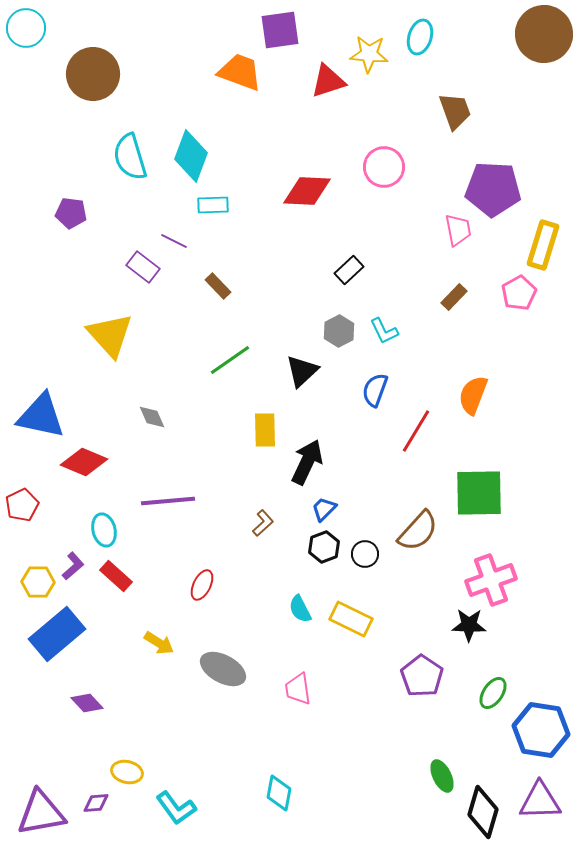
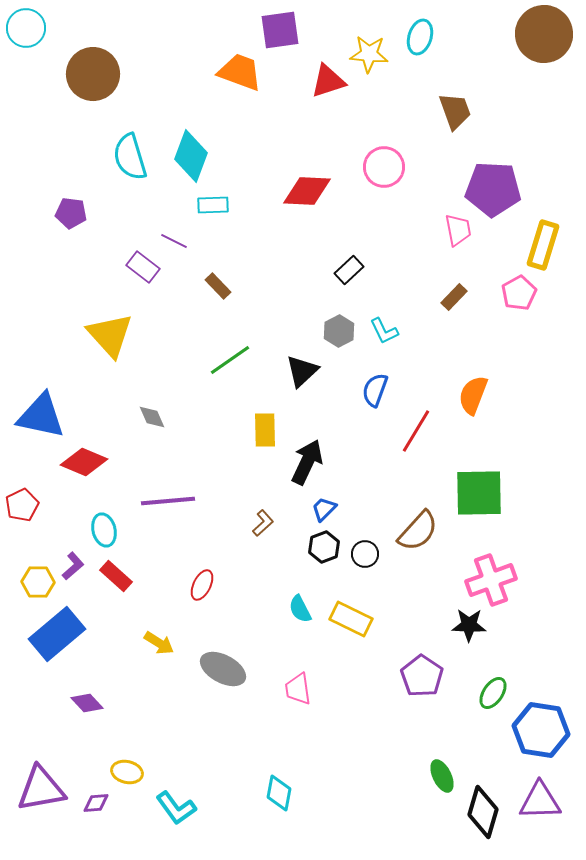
purple triangle at (41, 813): moved 24 px up
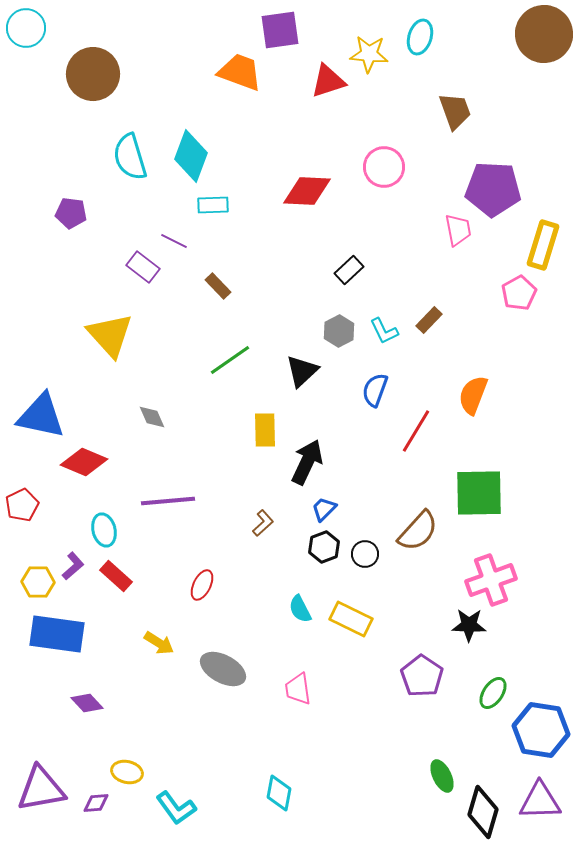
brown rectangle at (454, 297): moved 25 px left, 23 px down
blue rectangle at (57, 634): rotated 48 degrees clockwise
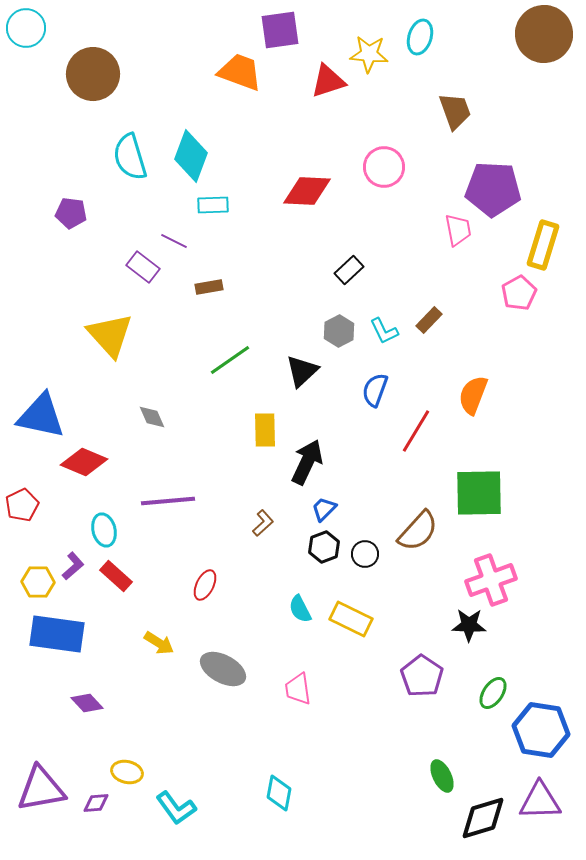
brown rectangle at (218, 286): moved 9 px left, 1 px down; rotated 56 degrees counterclockwise
red ellipse at (202, 585): moved 3 px right
black diamond at (483, 812): moved 6 px down; rotated 57 degrees clockwise
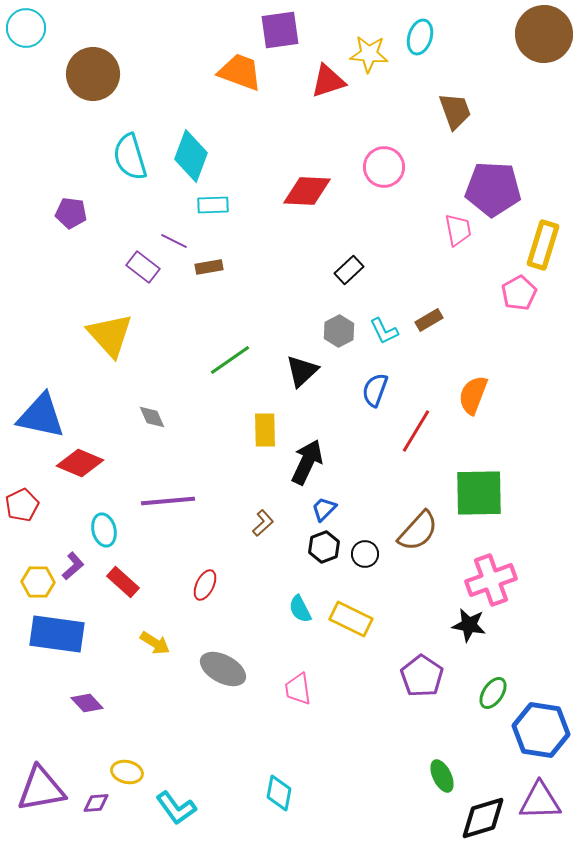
brown rectangle at (209, 287): moved 20 px up
brown rectangle at (429, 320): rotated 16 degrees clockwise
red diamond at (84, 462): moved 4 px left, 1 px down
red rectangle at (116, 576): moved 7 px right, 6 px down
black star at (469, 625): rotated 8 degrees clockwise
yellow arrow at (159, 643): moved 4 px left
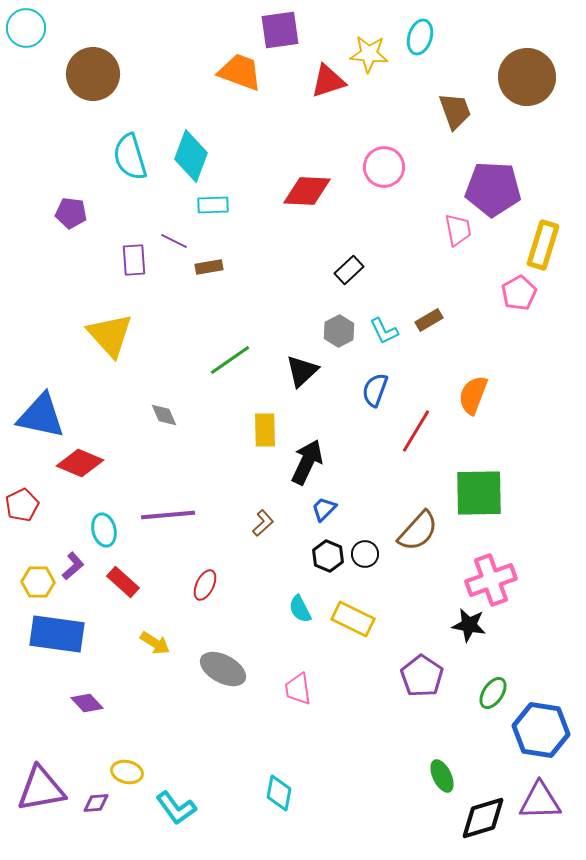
brown circle at (544, 34): moved 17 px left, 43 px down
purple rectangle at (143, 267): moved 9 px left, 7 px up; rotated 48 degrees clockwise
gray diamond at (152, 417): moved 12 px right, 2 px up
purple line at (168, 501): moved 14 px down
black hexagon at (324, 547): moved 4 px right, 9 px down; rotated 16 degrees counterclockwise
yellow rectangle at (351, 619): moved 2 px right
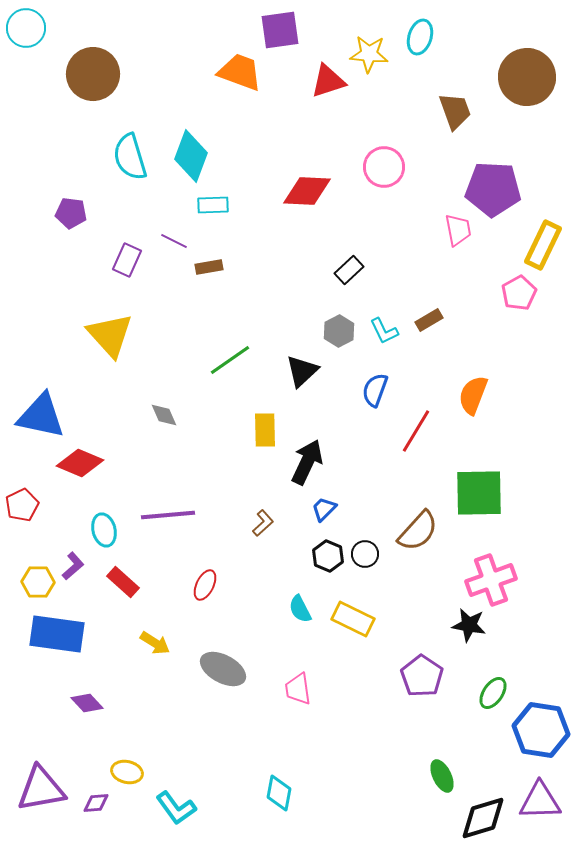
yellow rectangle at (543, 245): rotated 9 degrees clockwise
purple rectangle at (134, 260): moved 7 px left; rotated 28 degrees clockwise
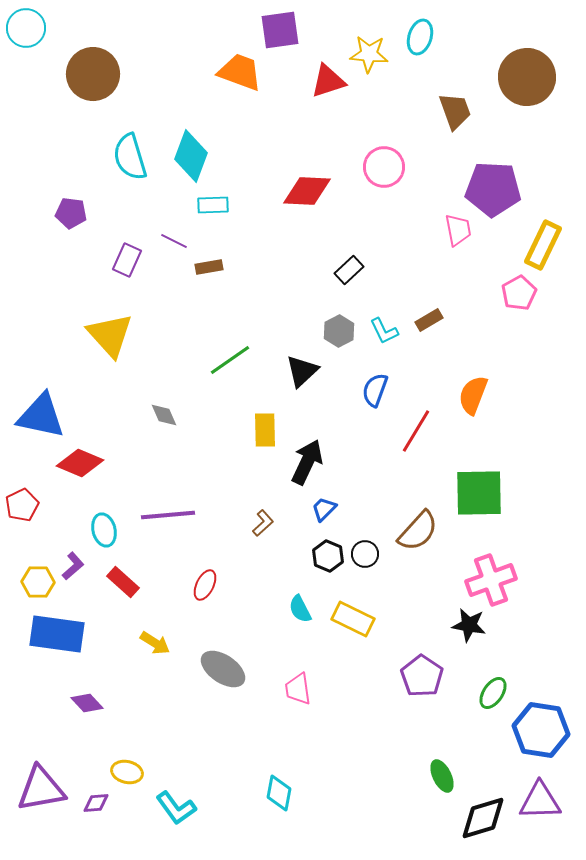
gray ellipse at (223, 669): rotated 6 degrees clockwise
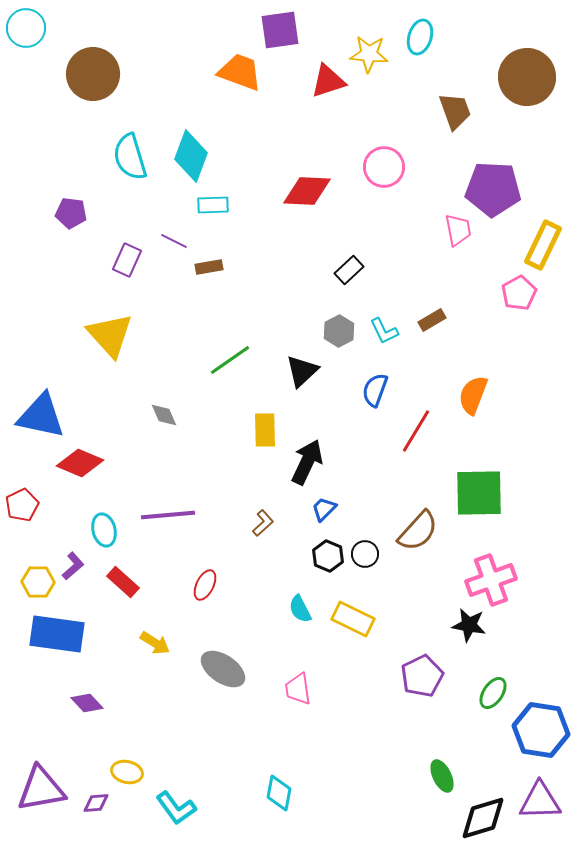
brown rectangle at (429, 320): moved 3 px right
purple pentagon at (422, 676): rotated 12 degrees clockwise
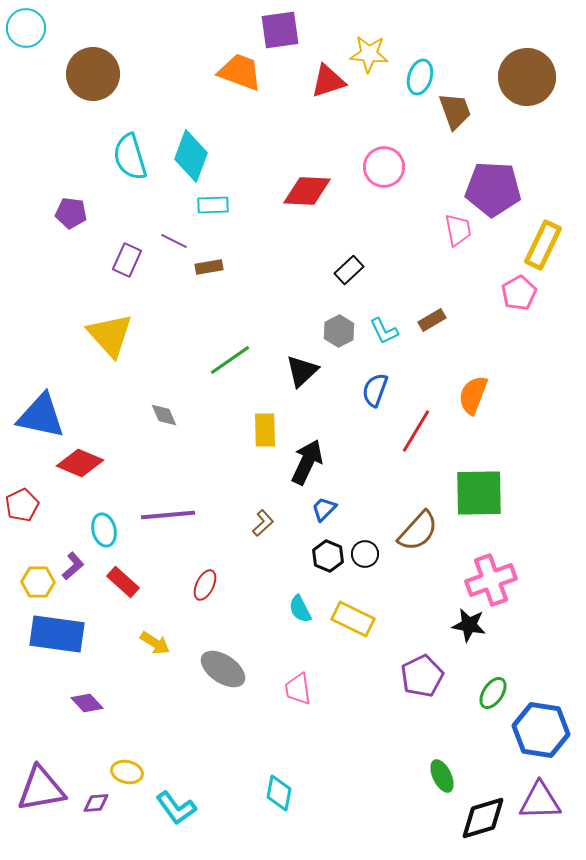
cyan ellipse at (420, 37): moved 40 px down
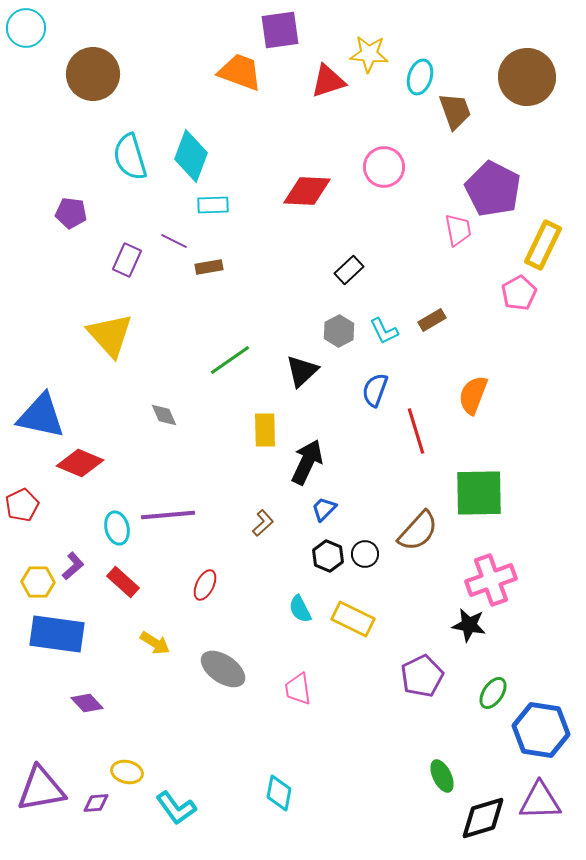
purple pentagon at (493, 189): rotated 24 degrees clockwise
red line at (416, 431): rotated 48 degrees counterclockwise
cyan ellipse at (104, 530): moved 13 px right, 2 px up
